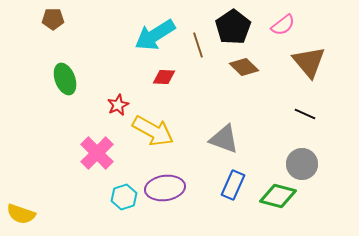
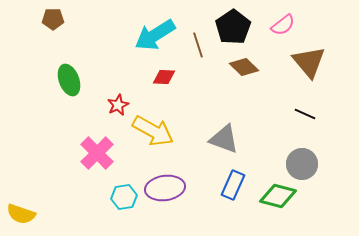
green ellipse: moved 4 px right, 1 px down
cyan hexagon: rotated 10 degrees clockwise
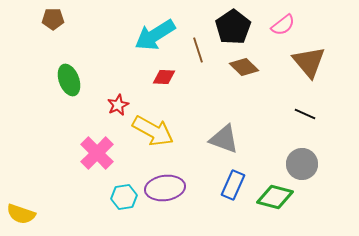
brown line: moved 5 px down
green diamond: moved 3 px left, 1 px down
